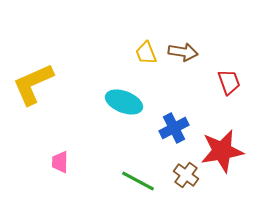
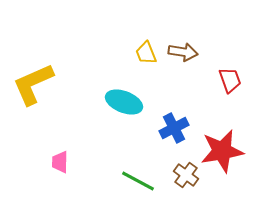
red trapezoid: moved 1 px right, 2 px up
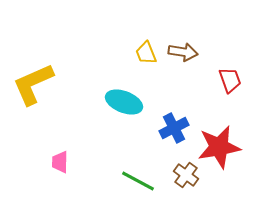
red star: moved 3 px left, 4 px up
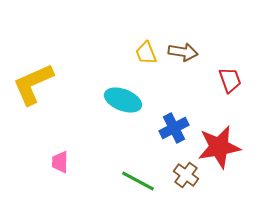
cyan ellipse: moved 1 px left, 2 px up
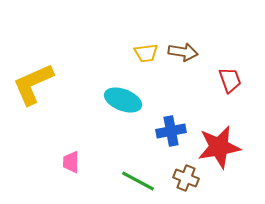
yellow trapezoid: rotated 75 degrees counterclockwise
blue cross: moved 3 px left, 3 px down; rotated 16 degrees clockwise
pink trapezoid: moved 11 px right
brown cross: moved 3 px down; rotated 15 degrees counterclockwise
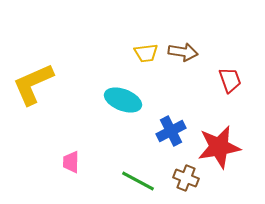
blue cross: rotated 16 degrees counterclockwise
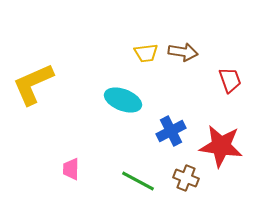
red star: moved 2 px right, 1 px up; rotated 18 degrees clockwise
pink trapezoid: moved 7 px down
